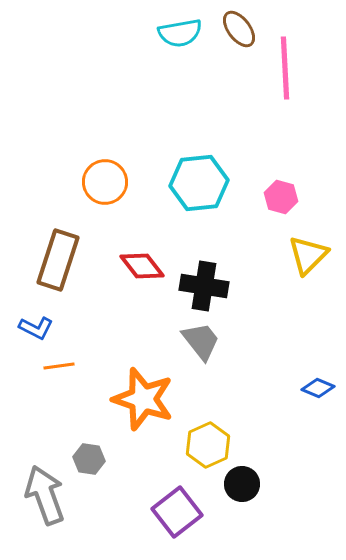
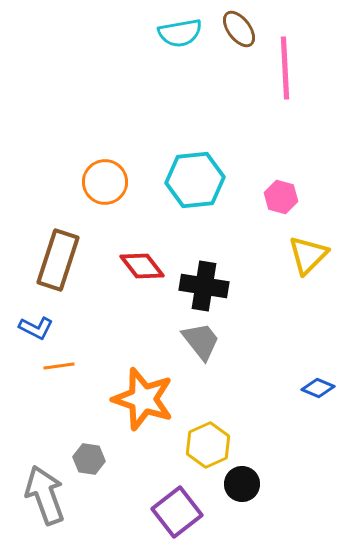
cyan hexagon: moved 4 px left, 3 px up
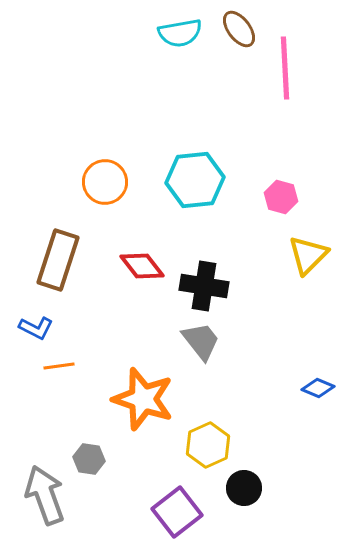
black circle: moved 2 px right, 4 px down
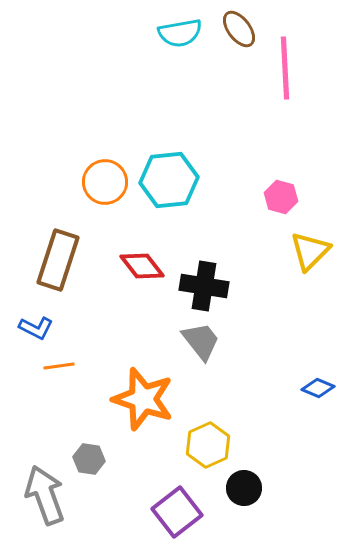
cyan hexagon: moved 26 px left
yellow triangle: moved 2 px right, 4 px up
